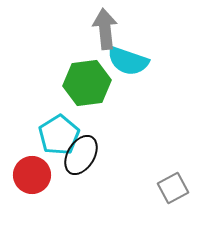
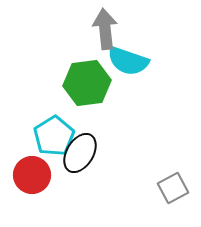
cyan pentagon: moved 5 px left, 1 px down
black ellipse: moved 1 px left, 2 px up
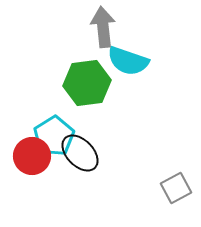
gray arrow: moved 2 px left, 2 px up
black ellipse: rotated 75 degrees counterclockwise
red circle: moved 19 px up
gray square: moved 3 px right
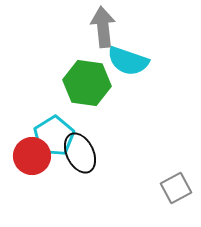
green hexagon: rotated 15 degrees clockwise
black ellipse: rotated 18 degrees clockwise
